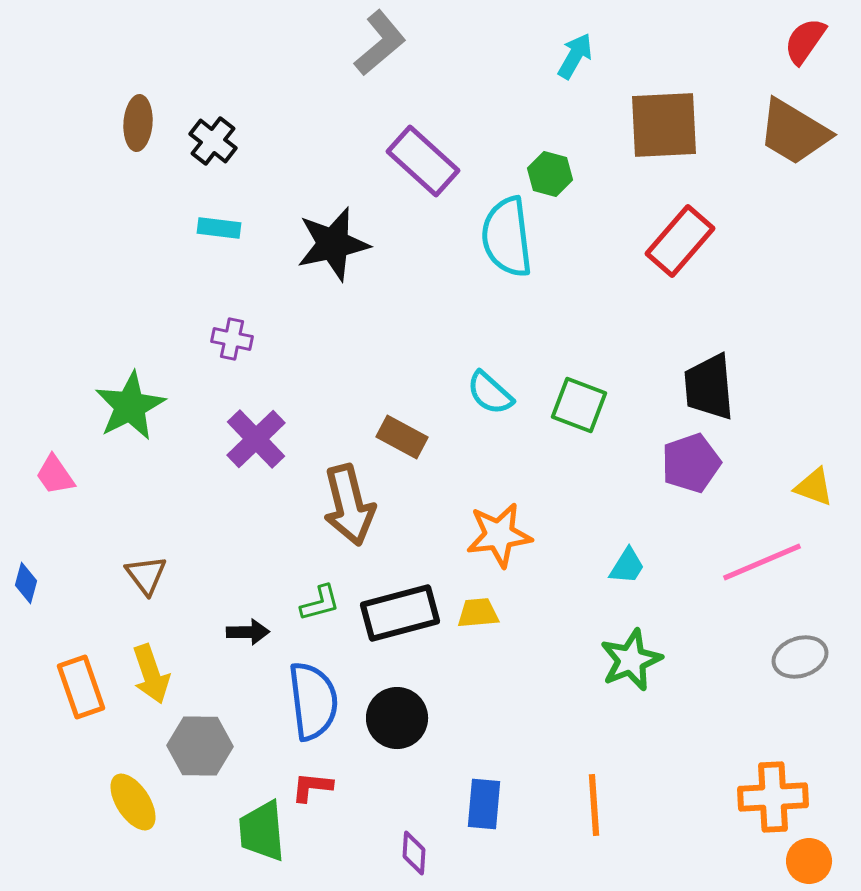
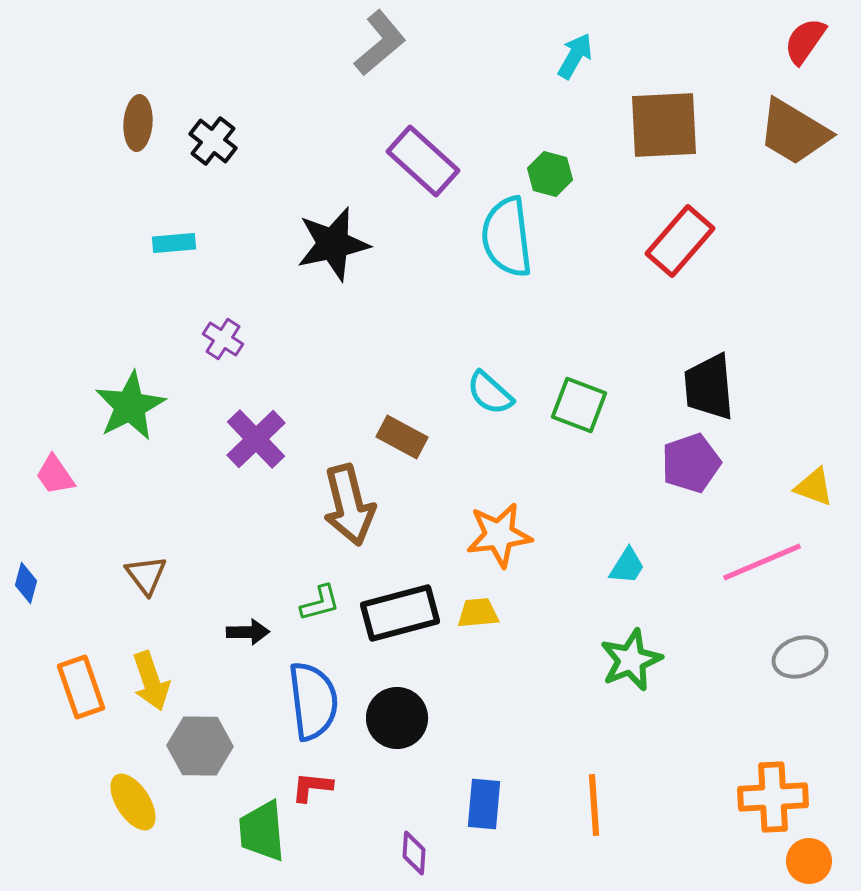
cyan rectangle at (219, 228): moved 45 px left, 15 px down; rotated 12 degrees counterclockwise
purple cross at (232, 339): moved 9 px left; rotated 21 degrees clockwise
yellow arrow at (151, 674): moved 7 px down
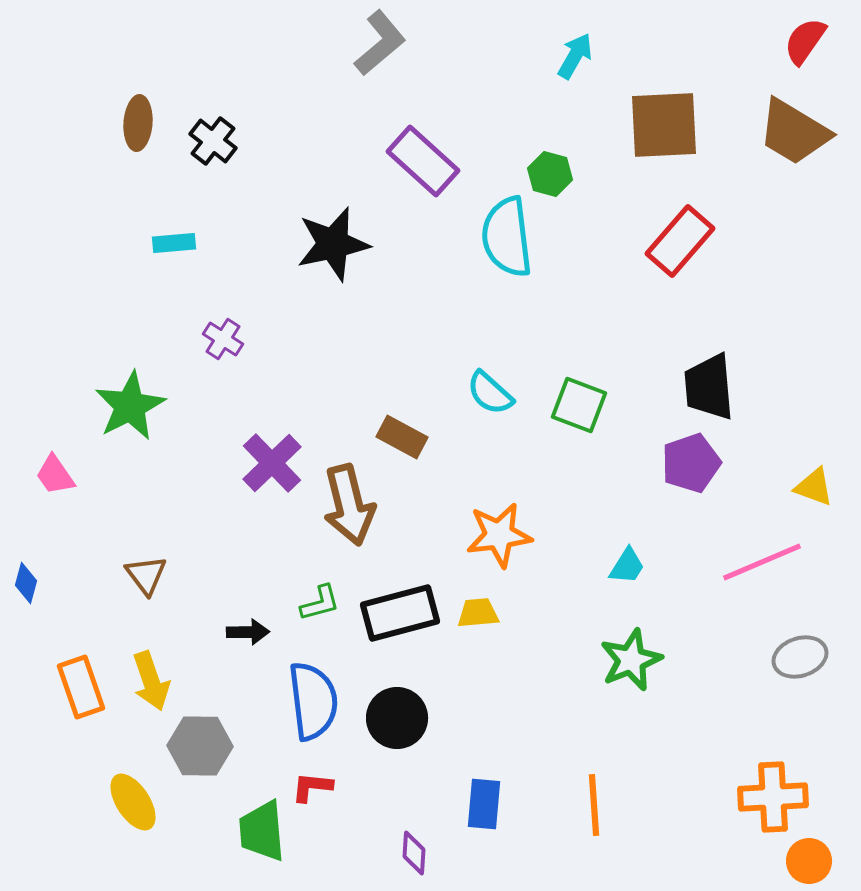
purple cross at (256, 439): moved 16 px right, 24 px down
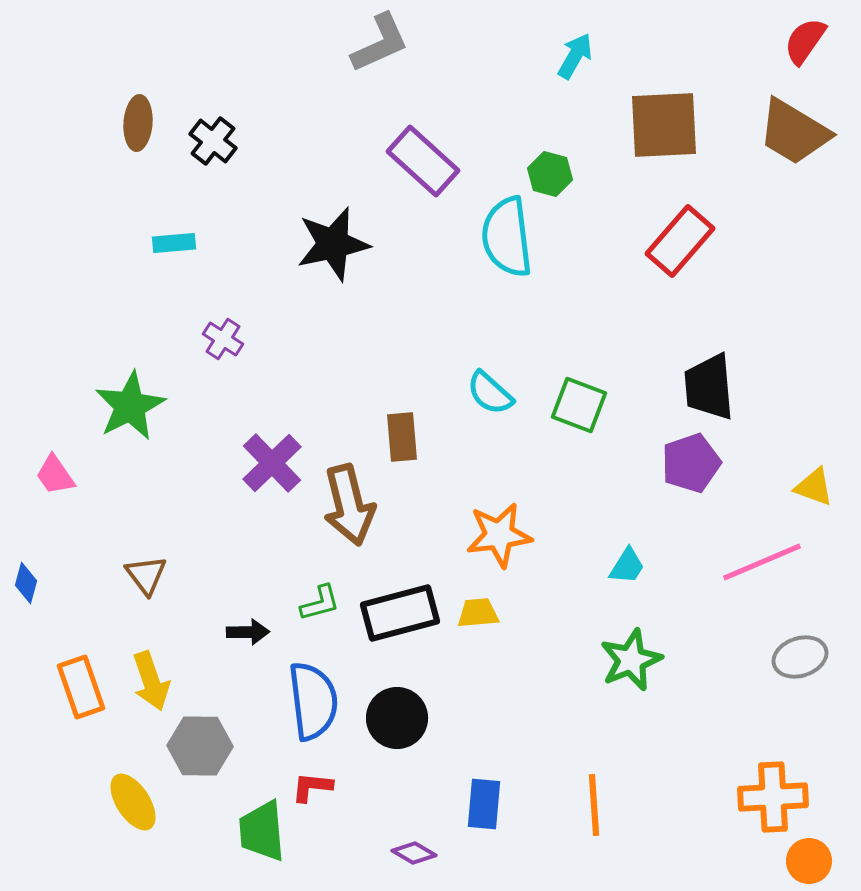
gray L-shape at (380, 43): rotated 16 degrees clockwise
brown rectangle at (402, 437): rotated 57 degrees clockwise
purple diamond at (414, 853): rotated 63 degrees counterclockwise
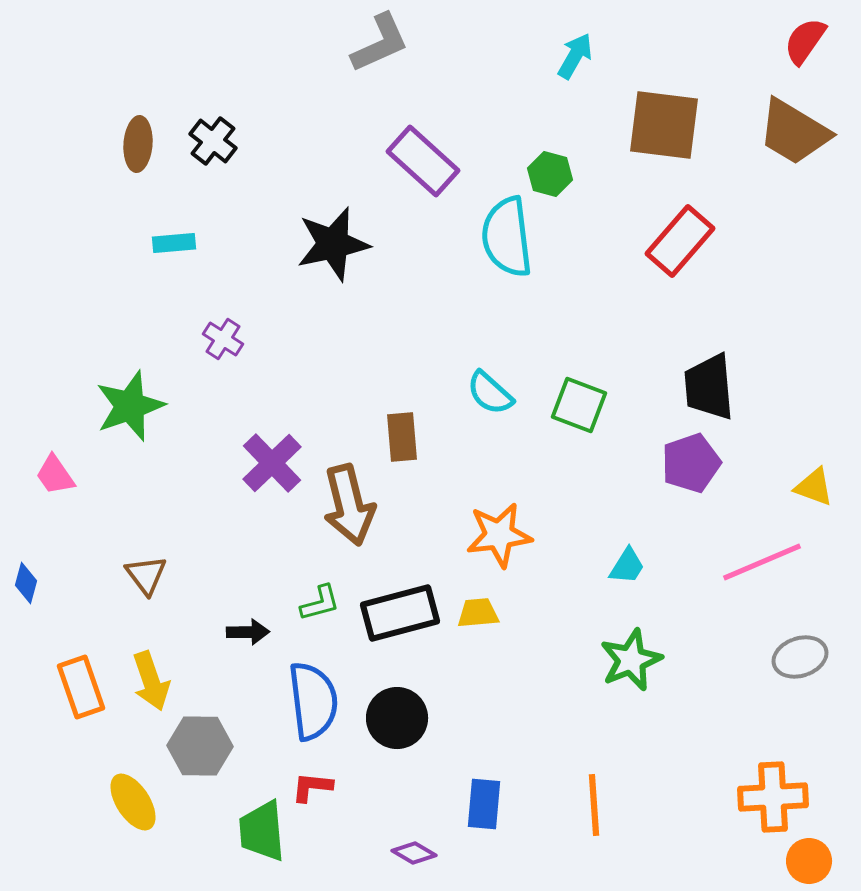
brown ellipse at (138, 123): moved 21 px down
brown square at (664, 125): rotated 10 degrees clockwise
green star at (130, 406): rotated 8 degrees clockwise
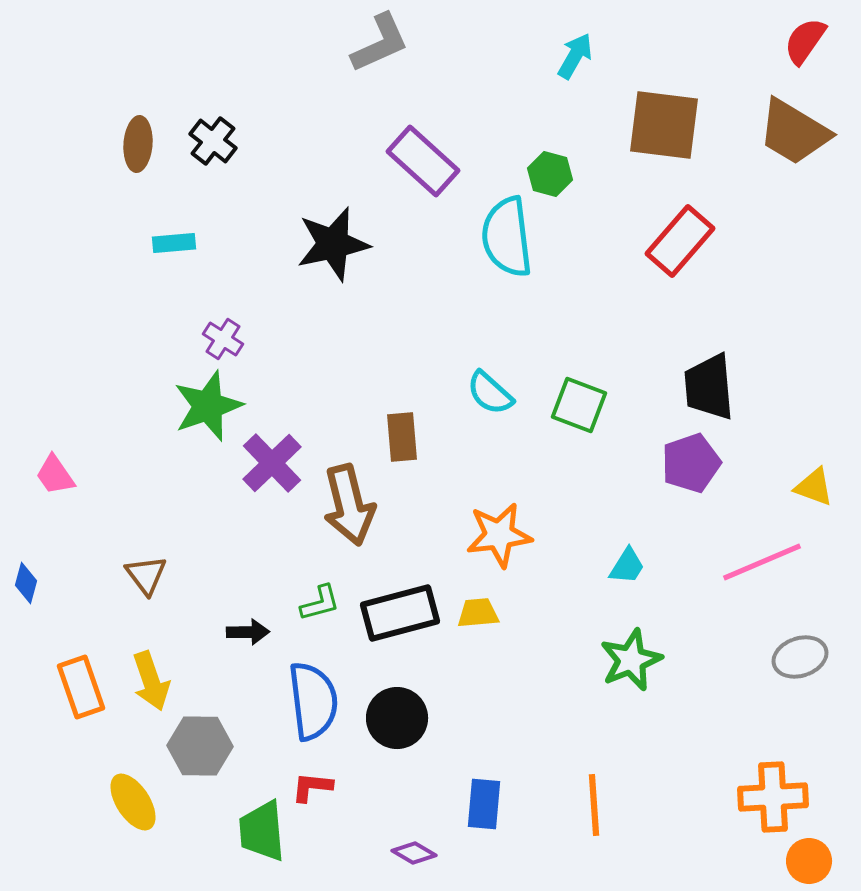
green star at (130, 406): moved 78 px right
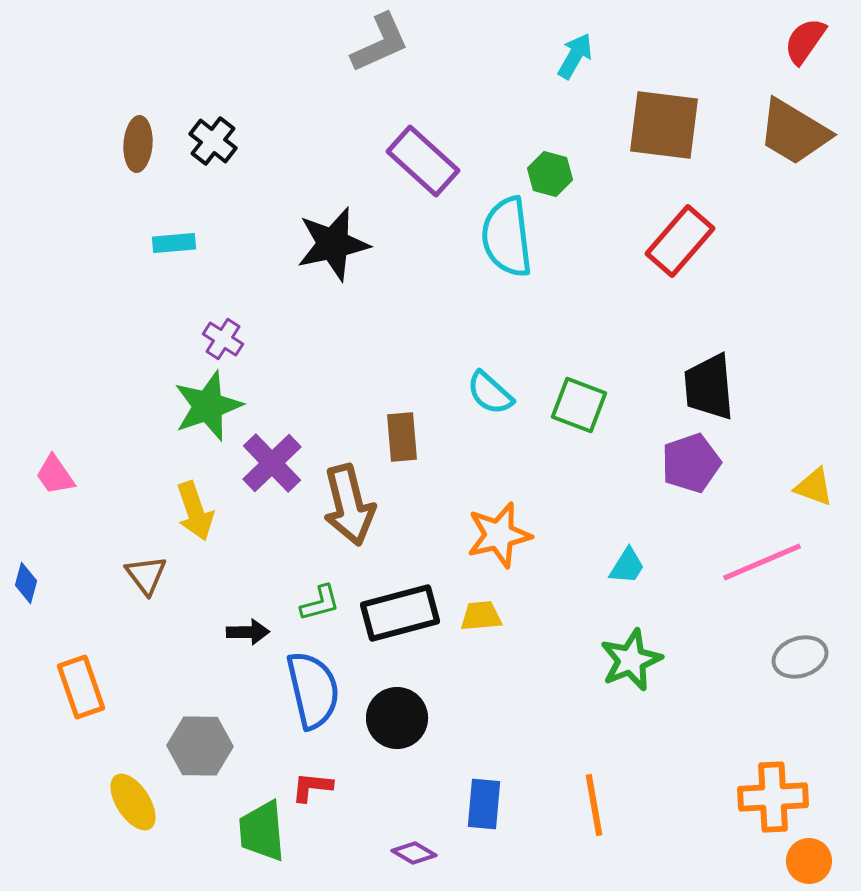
orange star at (499, 535): rotated 6 degrees counterclockwise
yellow trapezoid at (478, 613): moved 3 px right, 3 px down
yellow arrow at (151, 681): moved 44 px right, 170 px up
blue semicircle at (313, 701): moved 11 px up; rotated 6 degrees counterclockwise
orange line at (594, 805): rotated 6 degrees counterclockwise
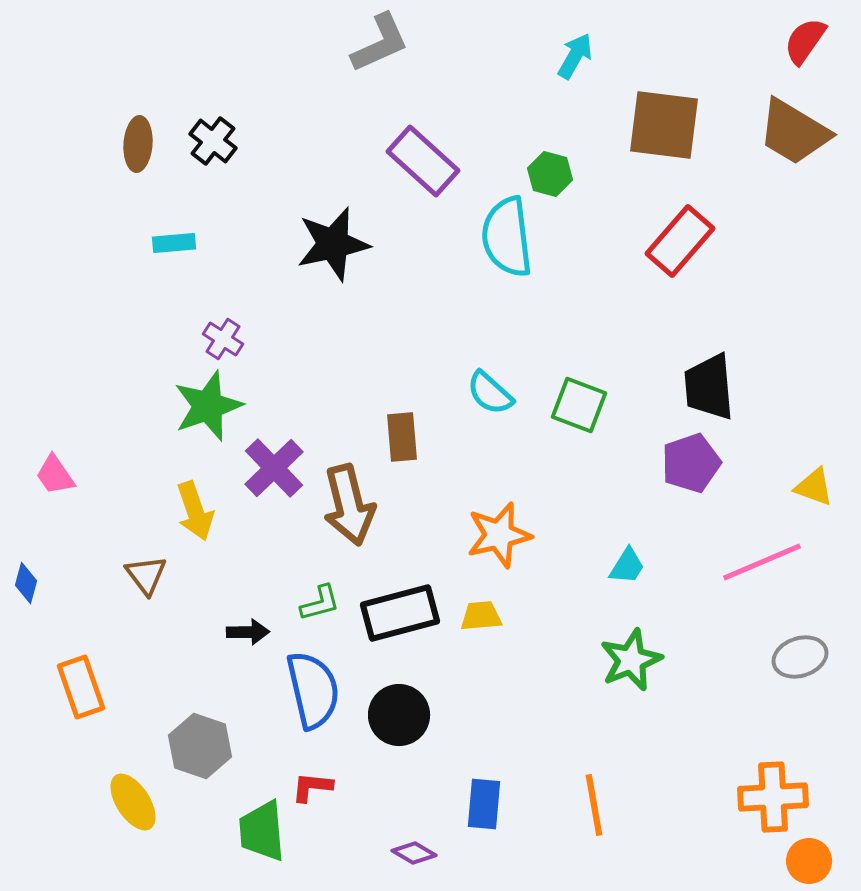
purple cross at (272, 463): moved 2 px right, 5 px down
black circle at (397, 718): moved 2 px right, 3 px up
gray hexagon at (200, 746): rotated 18 degrees clockwise
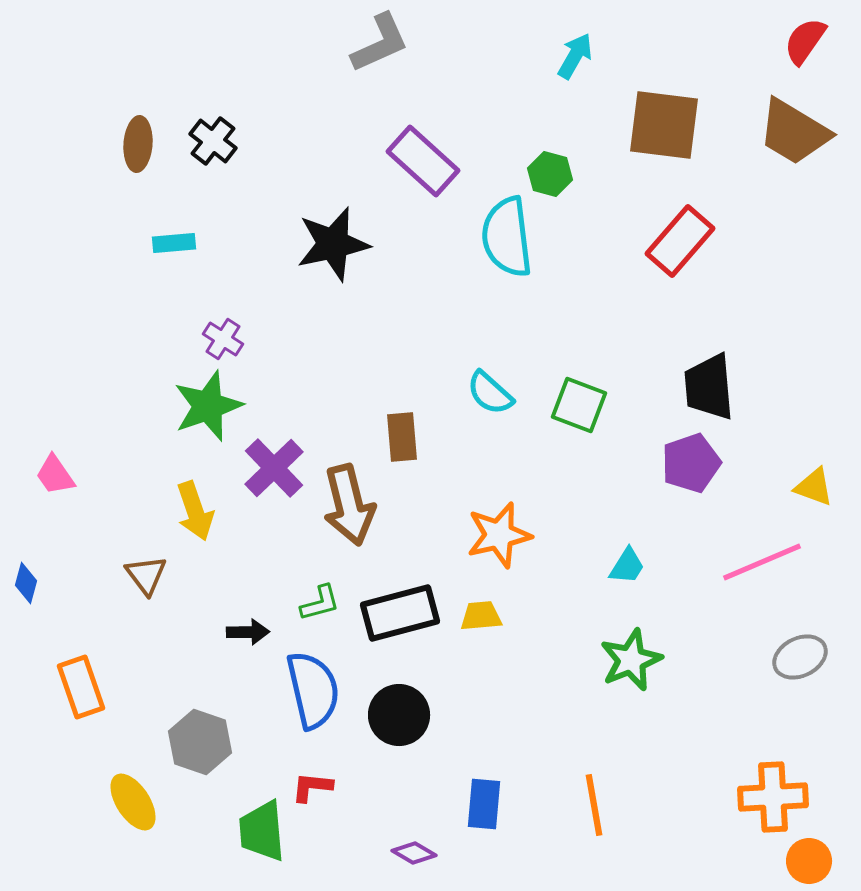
gray ellipse at (800, 657): rotated 8 degrees counterclockwise
gray hexagon at (200, 746): moved 4 px up
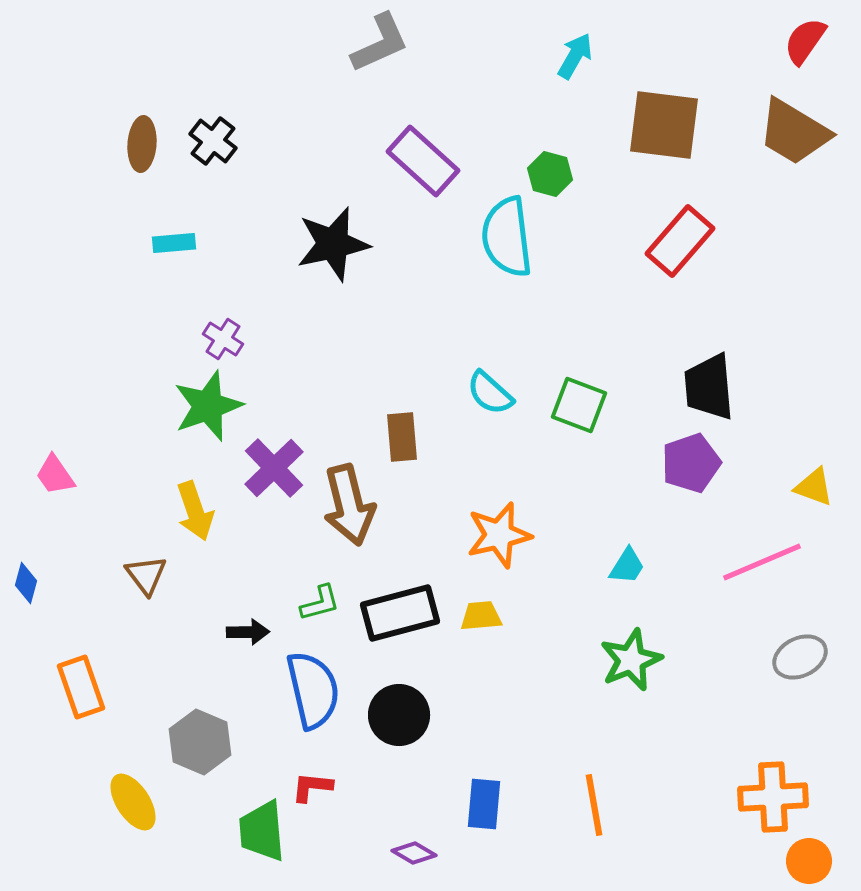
brown ellipse at (138, 144): moved 4 px right
gray hexagon at (200, 742): rotated 4 degrees clockwise
